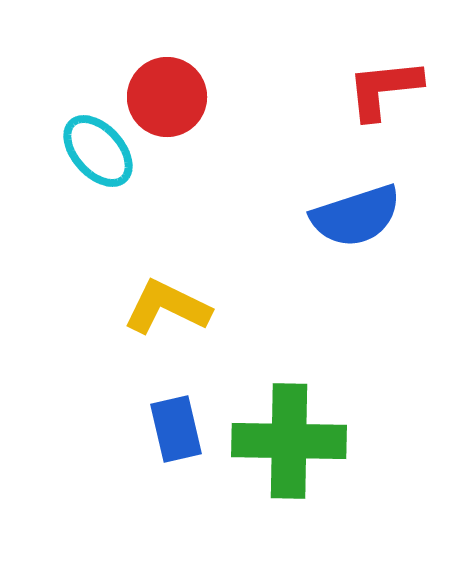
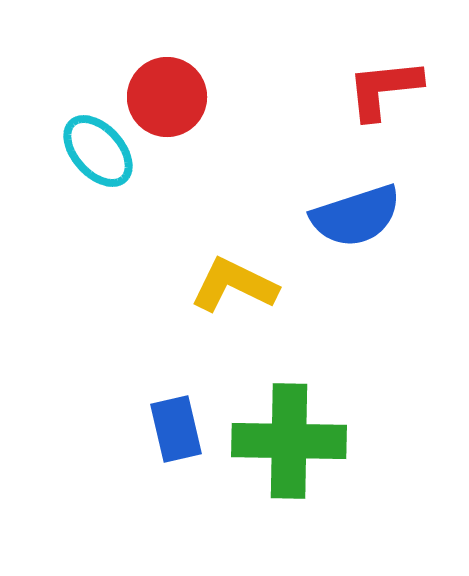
yellow L-shape: moved 67 px right, 22 px up
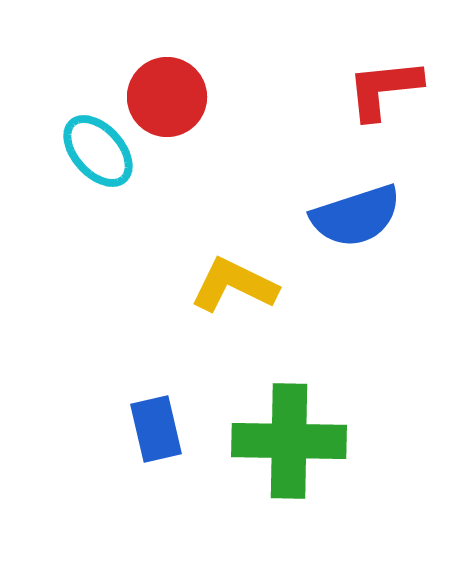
blue rectangle: moved 20 px left
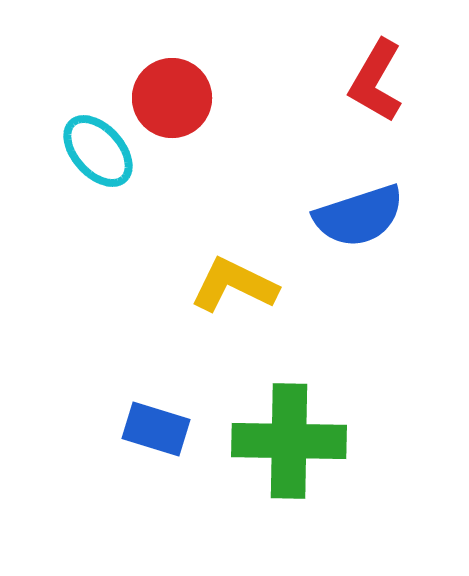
red L-shape: moved 8 px left, 8 px up; rotated 54 degrees counterclockwise
red circle: moved 5 px right, 1 px down
blue semicircle: moved 3 px right
blue rectangle: rotated 60 degrees counterclockwise
